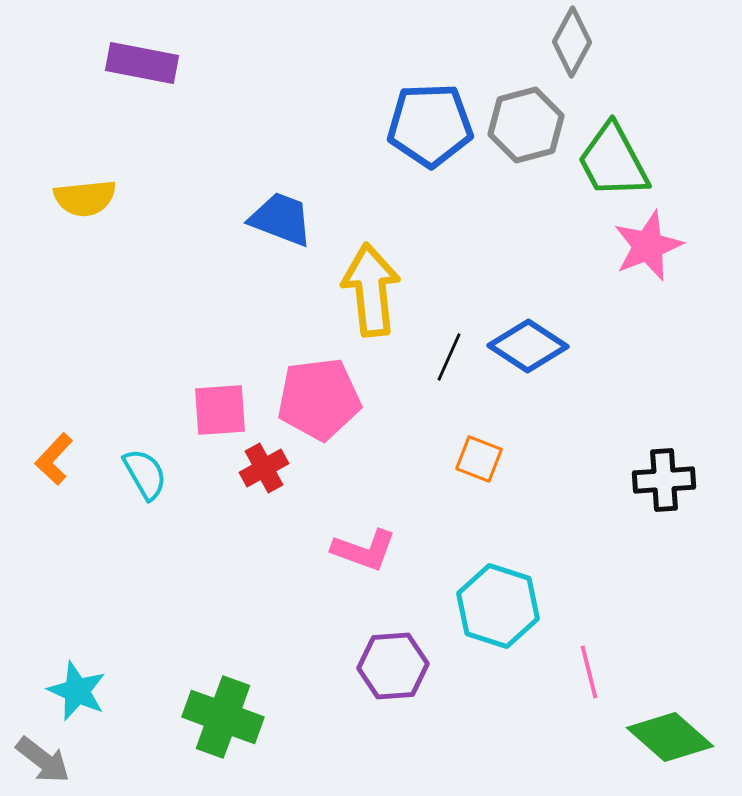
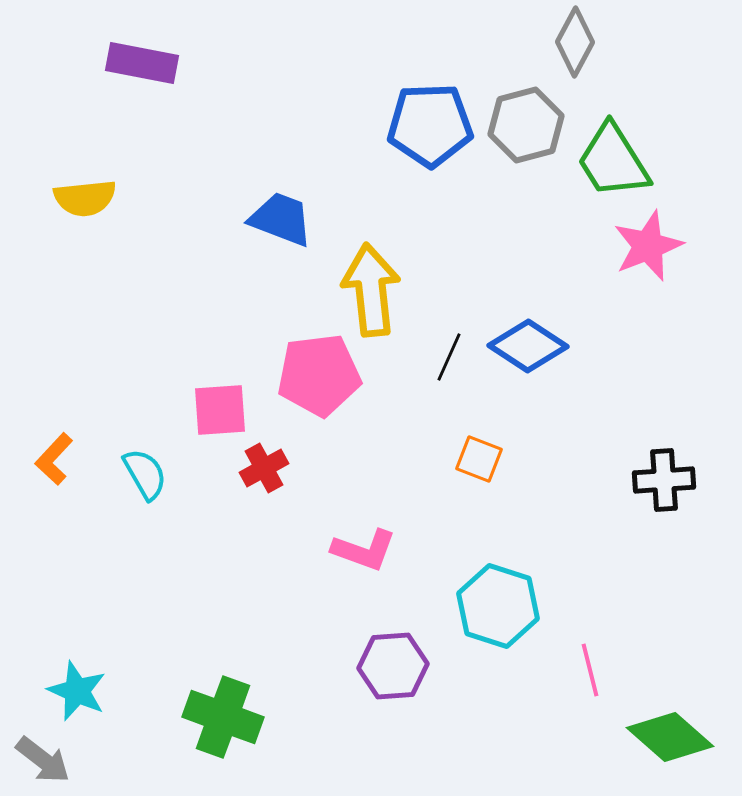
gray diamond: moved 3 px right
green trapezoid: rotated 4 degrees counterclockwise
pink pentagon: moved 24 px up
pink line: moved 1 px right, 2 px up
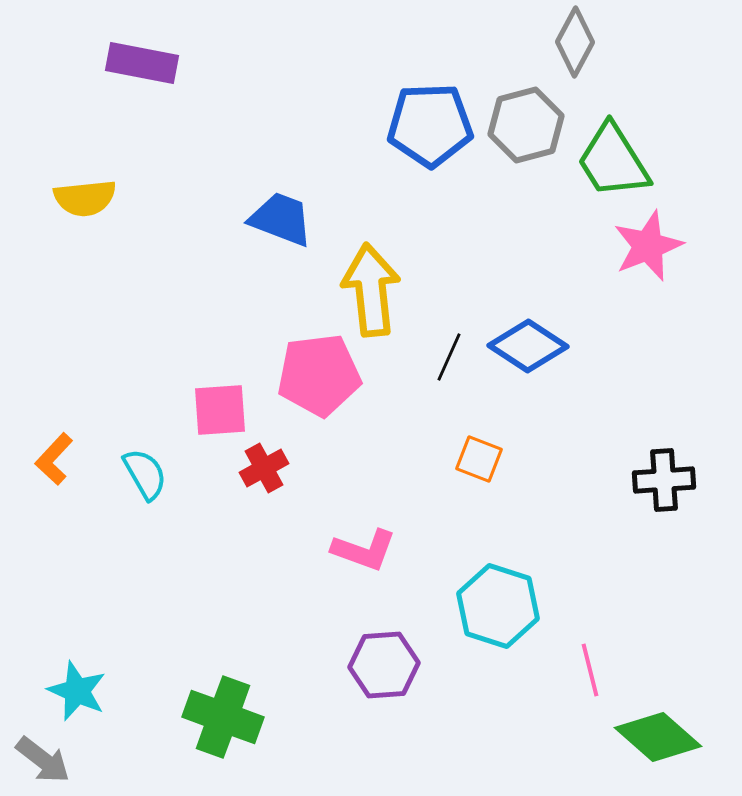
purple hexagon: moved 9 px left, 1 px up
green diamond: moved 12 px left
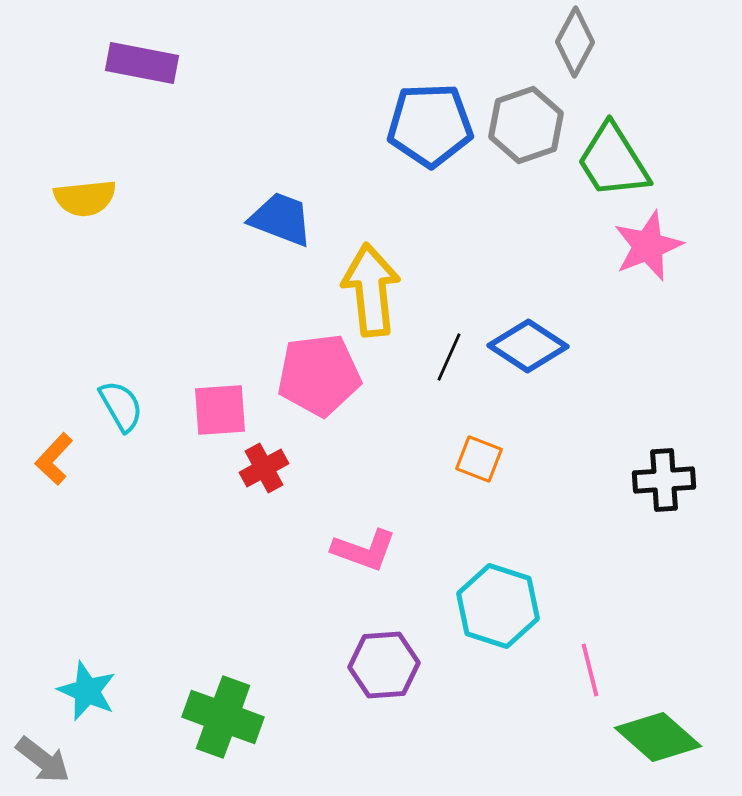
gray hexagon: rotated 4 degrees counterclockwise
cyan semicircle: moved 24 px left, 68 px up
cyan star: moved 10 px right
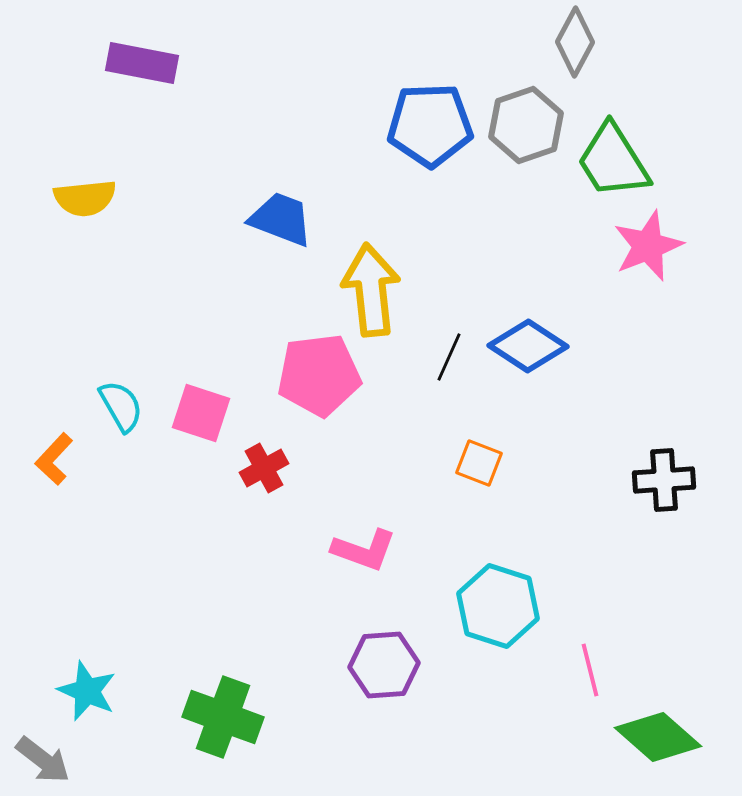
pink square: moved 19 px left, 3 px down; rotated 22 degrees clockwise
orange square: moved 4 px down
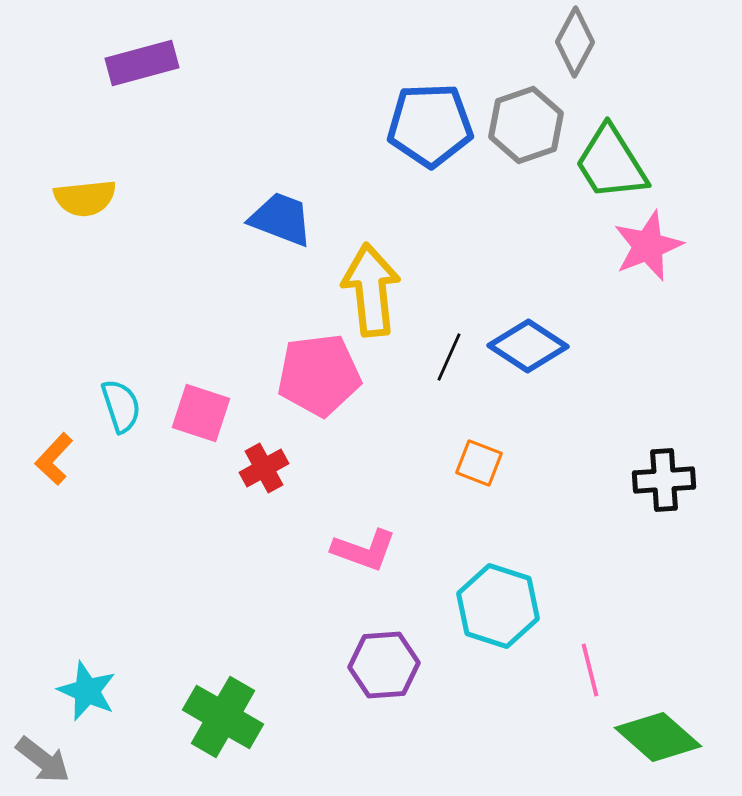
purple rectangle: rotated 26 degrees counterclockwise
green trapezoid: moved 2 px left, 2 px down
cyan semicircle: rotated 12 degrees clockwise
green cross: rotated 10 degrees clockwise
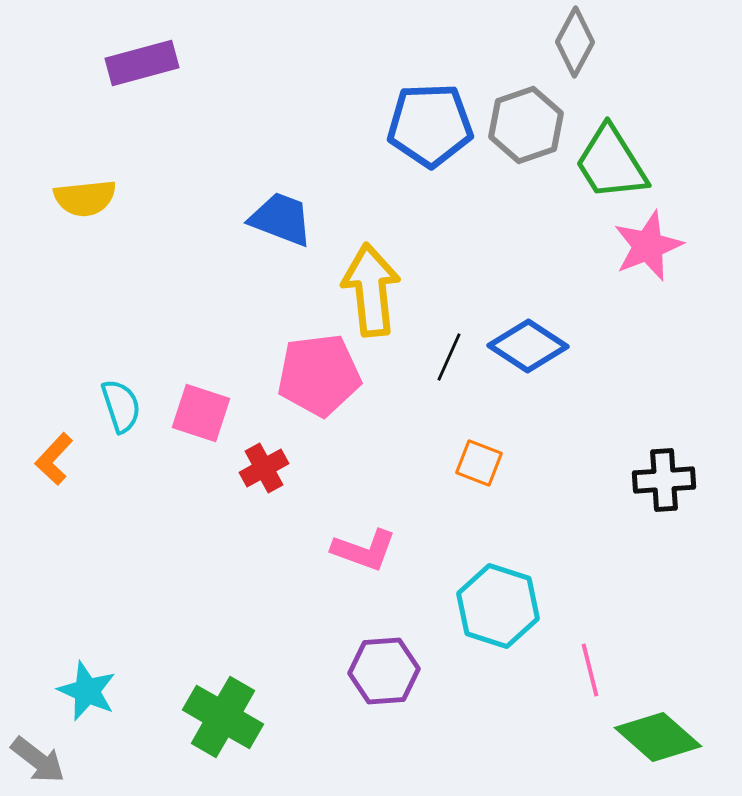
purple hexagon: moved 6 px down
gray arrow: moved 5 px left
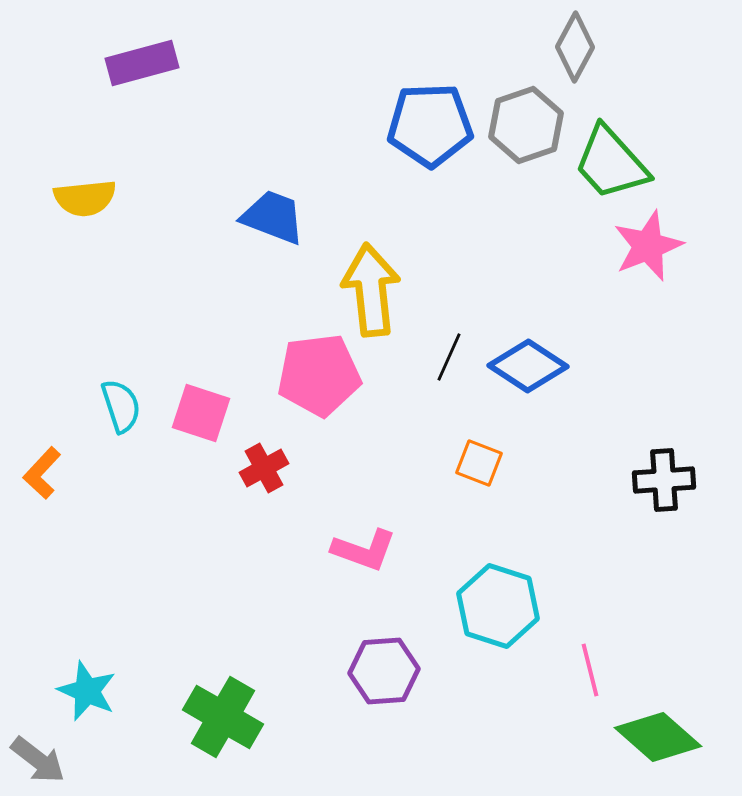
gray diamond: moved 5 px down
green trapezoid: rotated 10 degrees counterclockwise
blue trapezoid: moved 8 px left, 2 px up
blue diamond: moved 20 px down
orange L-shape: moved 12 px left, 14 px down
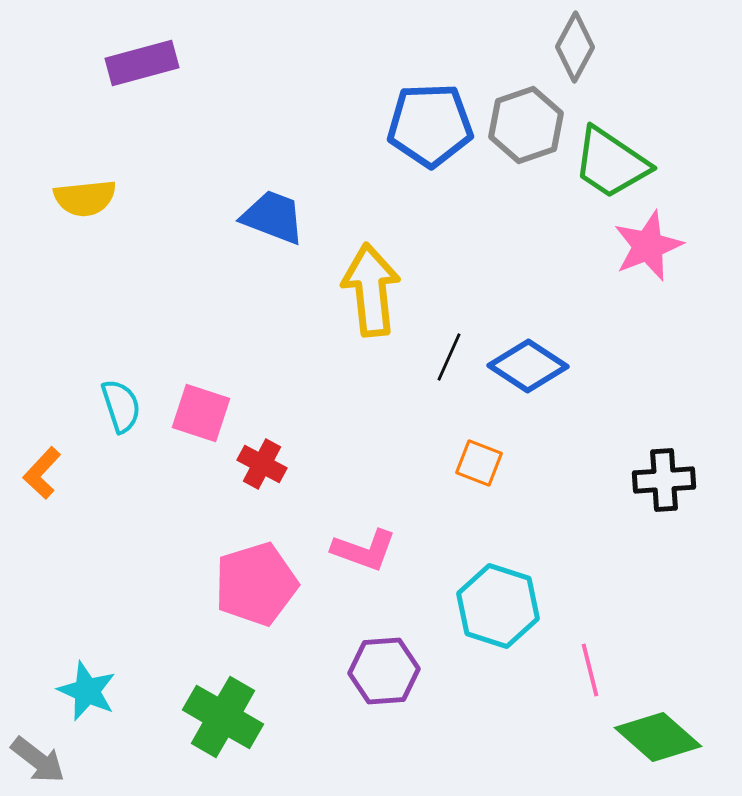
green trapezoid: rotated 14 degrees counterclockwise
pink pentagon: moved 63 px left, 209 px down; rotated 10 degrees counterclockwise
red cross: moved 2 px left, 4 px up; rotated 33 degrees counterclockwise
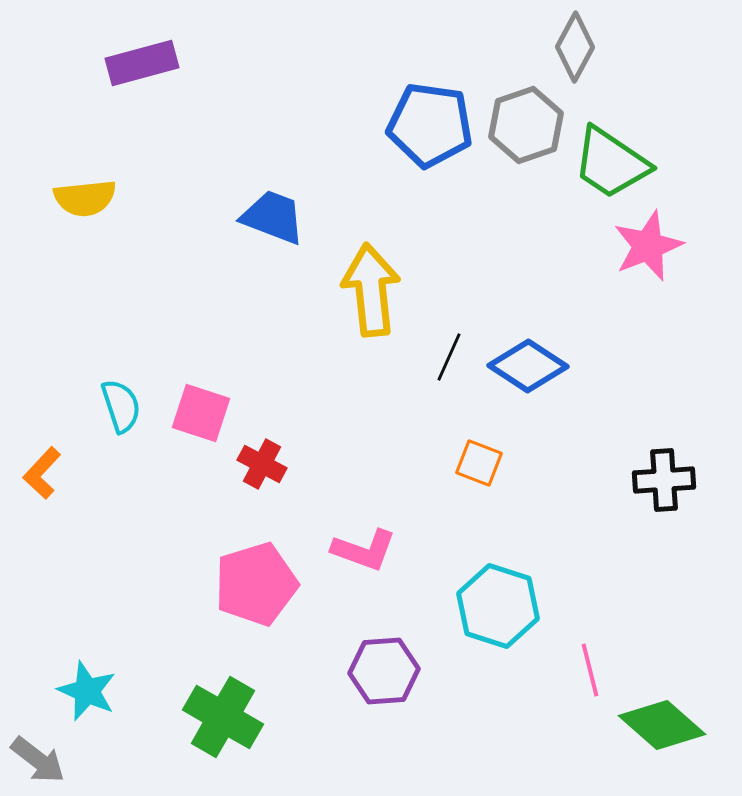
blue pentagon: rotated 10 degrees clockwise
green diamond: moved 4 px right, 12 px up
